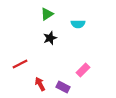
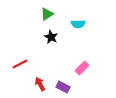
black star: moved 1 px right, 1 px up; rotated 24 degrees counterclockwise
pink rectangle: moved 1 px left, 2 px up
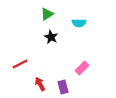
cyan semicircle: moved 1 px right, 1 px up
purple rectangle: rotated 48 degrees clockwise
